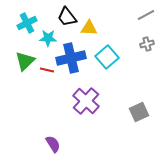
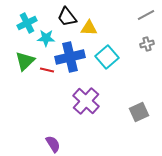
cyan star: moved 2 px left
blue cross: moved 1 px left, 1 px up
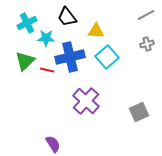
yellow triangle: moved 7 px right, 3 px down
